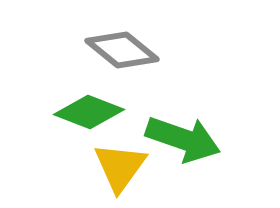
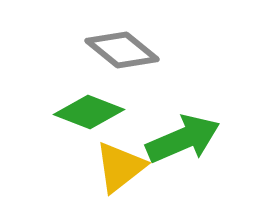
green arrow: rotated 42 degrees counterclockwise
yellow triangle: rotated 16 degrees clockwise
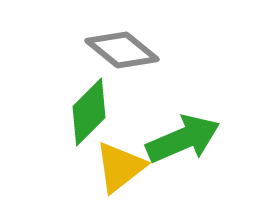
green diamond: rotated 66 degrees counterclockwise
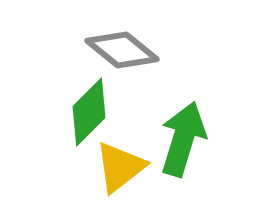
green arrow: rotated 50 degrees counterclockwise
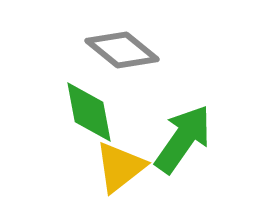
green diamond: rotated 56 degrees counterclockwise
green arrow: rotated 18 degrees clockwise
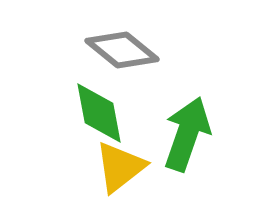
green diamond: moved 10 px right, 1 px down
green arrow: moved 4 px right, 5 px up; rotated 16 degrees counterclockwise
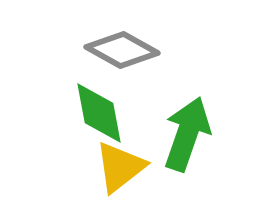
gray diamond: rotated 10 degrees counterclockwise
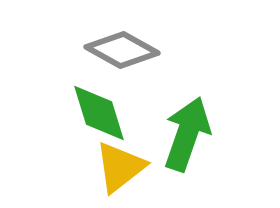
green diamond: rotated 6 degrees counterclockwise
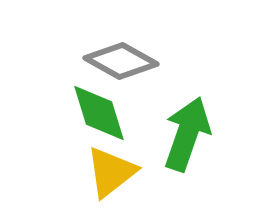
gray diamond: moved 1 px left, 11 px down
yellow triangle: moved 9 px left, 5 px down
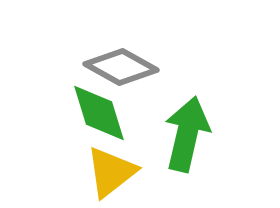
gray diamond: moved 6 px down
green arrow: rotated 6 degrees counterclockwise
